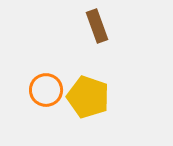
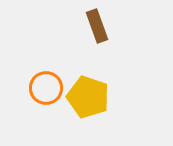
orange circle: moved 2 px up
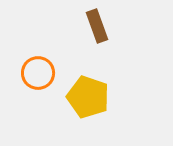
orange circle: moved 8 px left, 15 px up
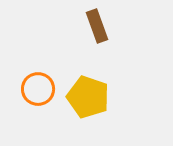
orange circle: moved 16 px down
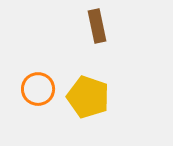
brown rectangle: rotated 8 degrees clockwise
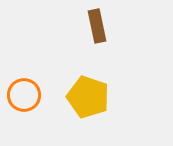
orange circle: moved 14 px left, 6 px down
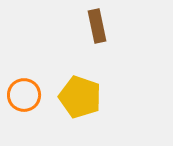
yellow pentagon: moved 8 px left
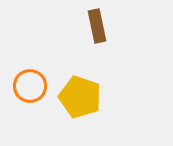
orange circle: moved 6 px right, 9 px up
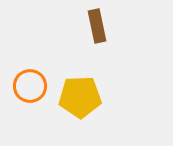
yellow pentagon: rotated 21 degrees counterclockwise
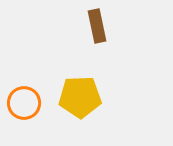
orange circle: moved 6 px left, 17 px down
